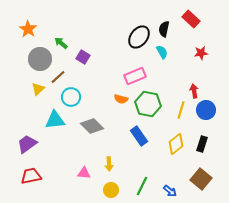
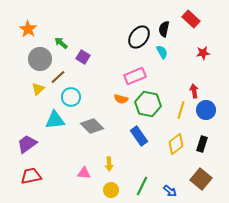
red star: moved 2 px right
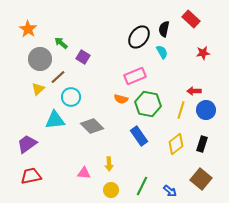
red arrow: rotated 80 degrees counterclockwise
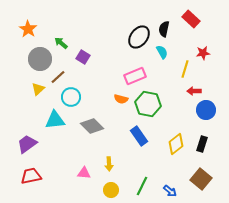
yellow line: moved 4 px right, 41 px up
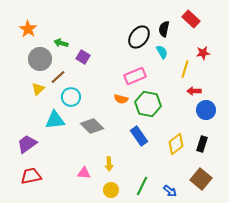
green arrow: rotated 24 degrees counterclockwise
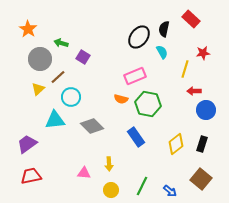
blue rectangle: moved 3 px left, 1 px down
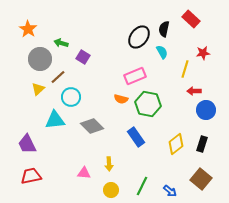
purple trapezoid: rotated 80 degrees counterclockwise
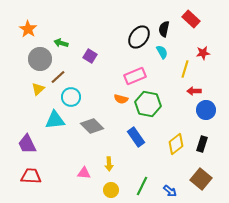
purple square: moved 7 px right, 1 px up
red trapezoid: rotated 15 degrees clockwise
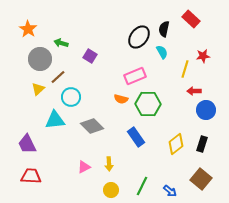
red star: moved 3 px down
green hexagon: rotated 10 degrees counterclockwise
pink triangle: moved 6 px up; rotated 32 degrees counterclockwise
